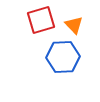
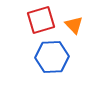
blue hexagon: moved 11 px left
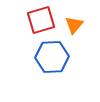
orange triangle: rotated 24 degrees clockwise
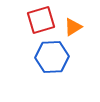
orange triangle: moved 1 px left, 2 px down; rotated 18 degrees clockwise
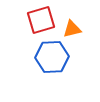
orange triangle: moved 1 px left, 2 px down; rotated 18 degrees clockwise
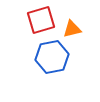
blue hexagon: rotated 8 degrees counterclockwise
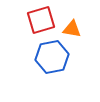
orange triangle: rotated 24 degrees clockwise
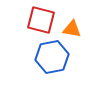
red square: rotated 32 degrees clockwise
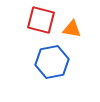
blue hexagon: moved 5 px down
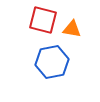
red square: moved 2 px right
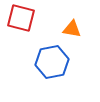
red square: moved 22 px left, 2 px up
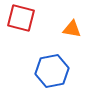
blue hexagon: moved 9 px down
